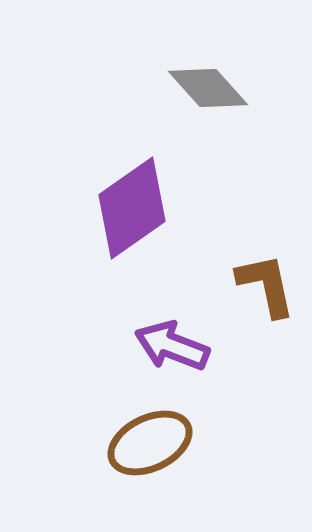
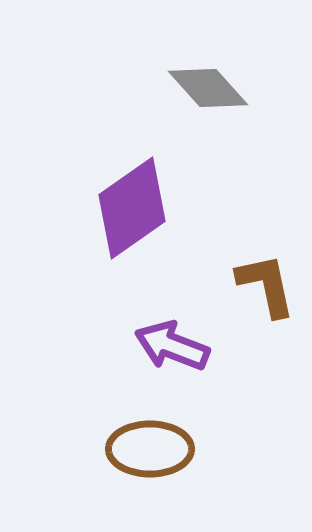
brown ellipse: moved 6 px down; rotated 26 degrees clockwise
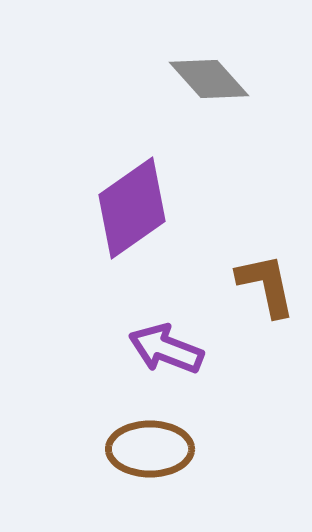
gray diamond: moved 1 px right, 9 px up
purple arrow: moved 6 px left, 3 px down
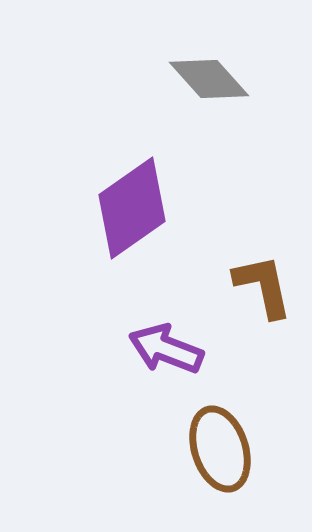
brown L-shape: moved 3 px left, 1 px down
brown ellipse: moved 70 px right; rotated 72 degrees clockwise
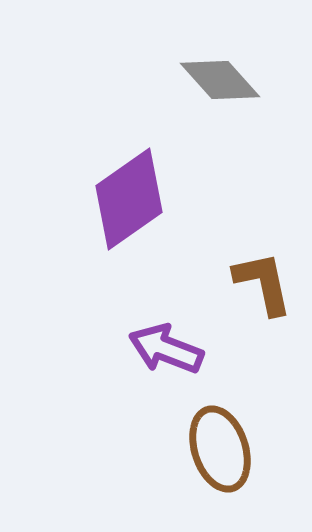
gray diamond: moved 11 px right, 1 px down
purple diamond: moved 3 px left, 9 px up
brown L-shape: moved 3 px up
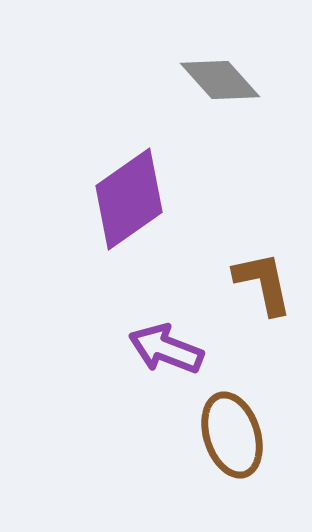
brown ellipse: moved 12 px right, 14 px up
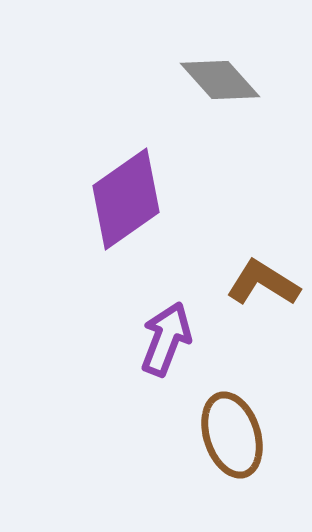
purple diamond: moved 3 px left
brown L-shape: rotated 46 degrees counterclockwise
purple arrow: moved 10 px up; rotated 90 degrees clockwise
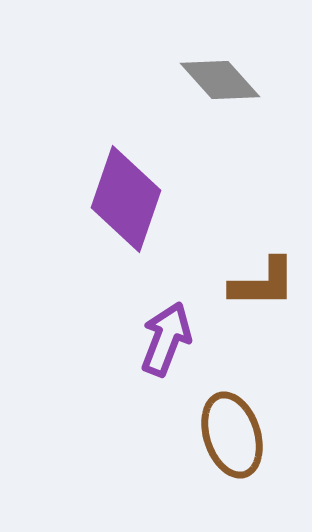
purple diamond: rotated 36 degrees counterclockwise
brown L-shape: rotated 148 degrees clockwise
